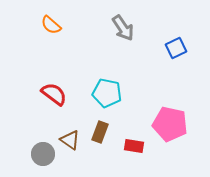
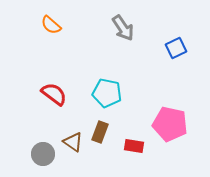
brown triangle: moved 3 px right, 2 px down
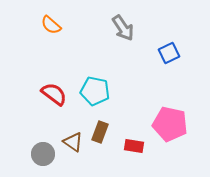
blue square: moved 7 px left, 5 px down
cyan pentagon: moved 12 px left, 2 px up
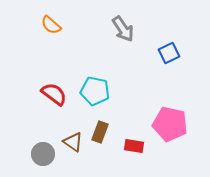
gray arrow: moved 1 px down
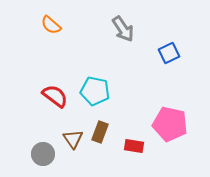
red semicircle: moved 1 px right, 2 px down
brown triangle: moved 3 px up; rotated 20 degrees clockwise
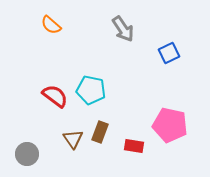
cyan pentagon: moved 4 px left, 1 px up
pink pentagon: moved 1 px down
gray circle: moved 16 px left
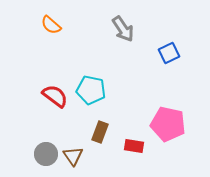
pink pentagon: moved 2 px left, 1 px up
brown triangle: moved 17 px down
gray circle: moved 19 px right
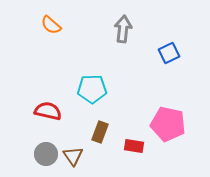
gray arrow: rotated 140 degrees counterclockwise
cyan pentagon: moved 1 px right, 1 px up; rotated 12 degrees counterclockwise
red semicircle: moved 7 px left, 15 px down; rotated 24 degrees counterclockwise
